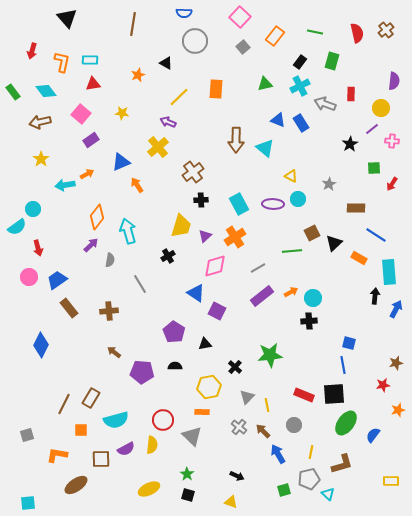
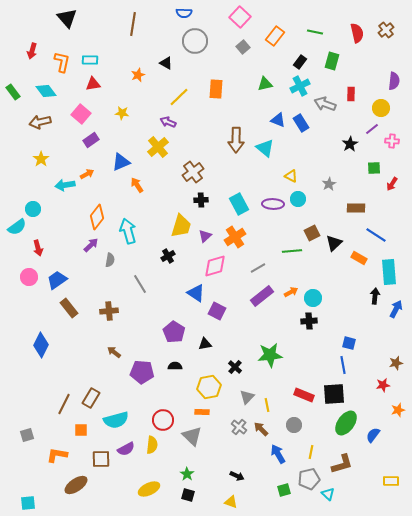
brown arrow at (263, 431): moved 2 px left, 2 px up
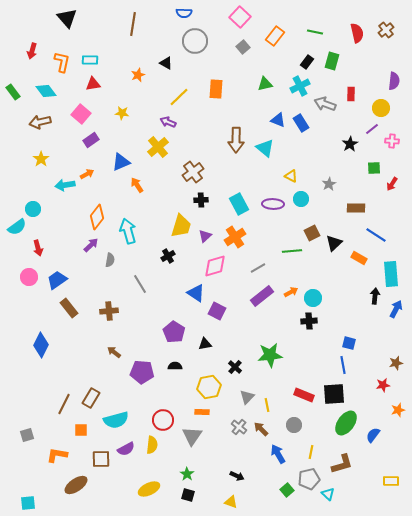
black rectangle at (300, 62): moved 7 px right
cyan circle at (298, 199): moved 3 px right
cyan rectangle at (389, 272): moved 2 px right, 2 px down
gray triangle at (192, 436): rotated 20 degrees clockwise
green square at (284, 490): moved 3 px right; rotated 24 degrees counterclockwise
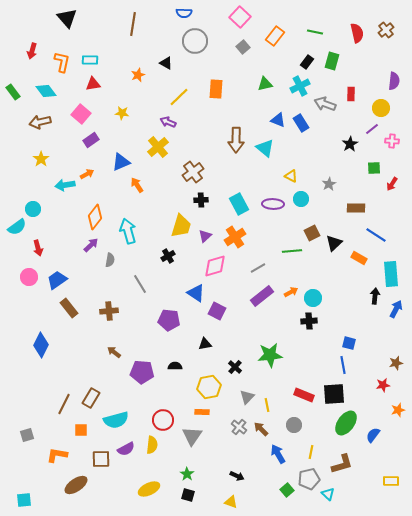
orange diamond at (97, 217): moved 2 px left
purple pentagon at (174, 332): moved 5 px left, 12 px up; rotated 25 degrees counterclockwise
cyan square at (28, 503): moved 4 px left, 3 px up
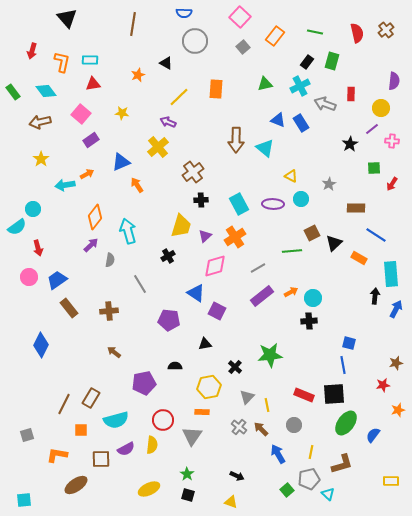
purple pentagon at (142, 372): moved 2 px right, 11 px down; rotated 15 degrees counterclockwise
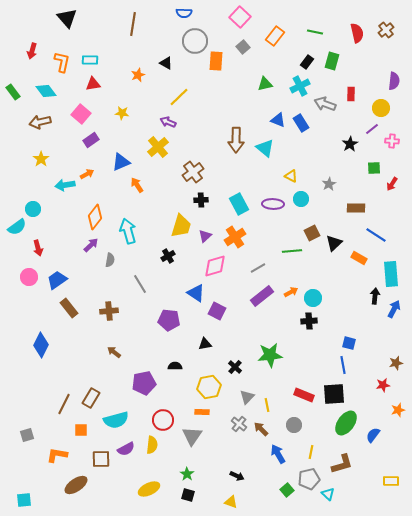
orange rectangle at (216, 89): moved 28 px up
blue arrow at (396, 309): moved 2 px left
gray cross at (239, 427): moved 3 px up
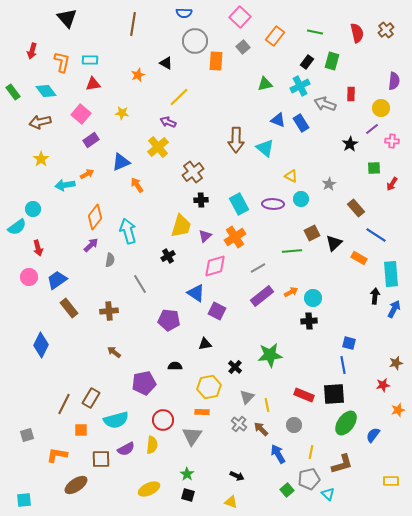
brown rectangle at (356, 208): rotated 48 degrees clockwise
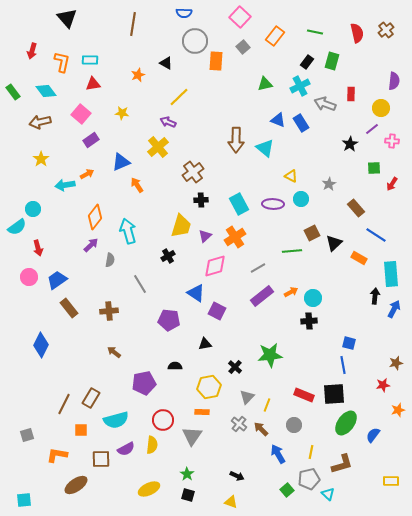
yellow line at (267, 405): rotated 32 degrees clockwise
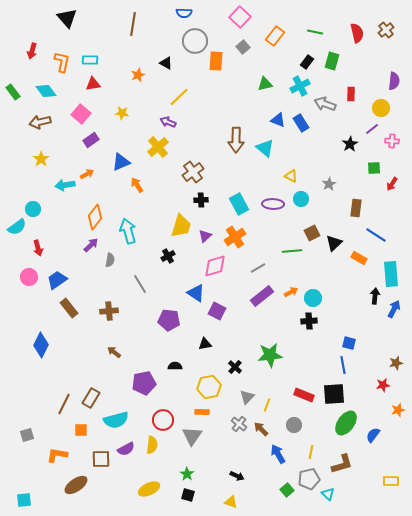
brown rectangle at (356, 208): rotated 48 degrees clockwise
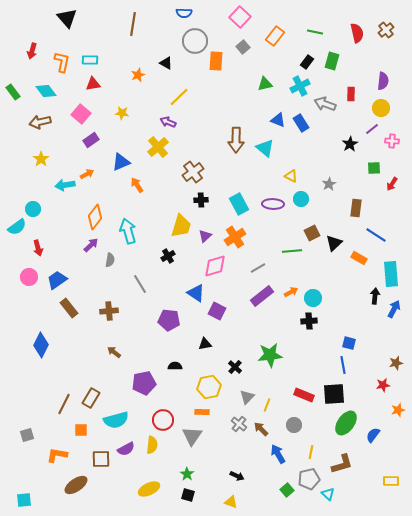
purple semicircle at (394, 81): moved 11 px left
